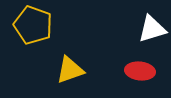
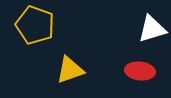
yellow pentagon: moved 2 px right
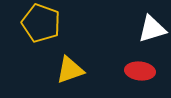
yellow pentagon: moved 6 px right, 2 px up
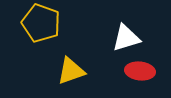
white triangle: moved 26 px left, 9 px down
yellow triangle: moved 1 px right, 1 px down
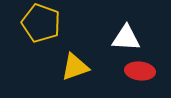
white triangle: rotated 20 degrees clockwise
yellow triangle: moved 4 px right, 4 px up
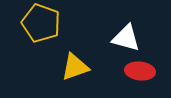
white triangle: rotated 12 degrees clockwise
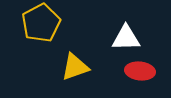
yellow pentagon: rotated 24 degrees clockwise
white triangle: rotated 16 degrees counterclockwise
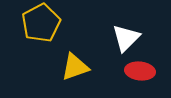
white triangle: rotated 44 degrees counterclockwise
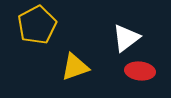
yellow pentagon: moved 4 px left, 2 px down
white triangle: rotated 8 degrees clockwise
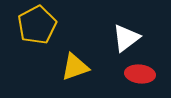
red ellipse: moved 3 px down
